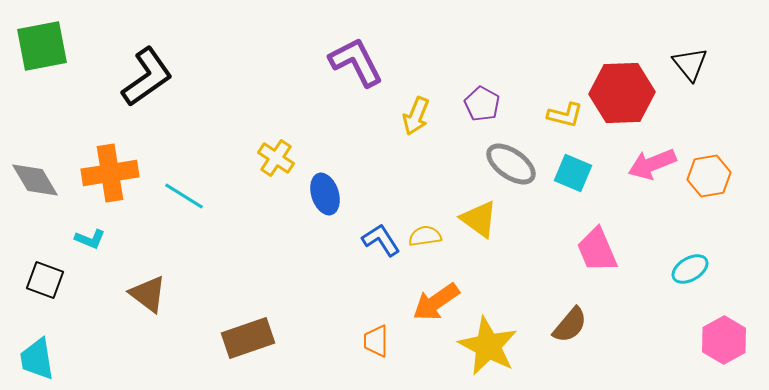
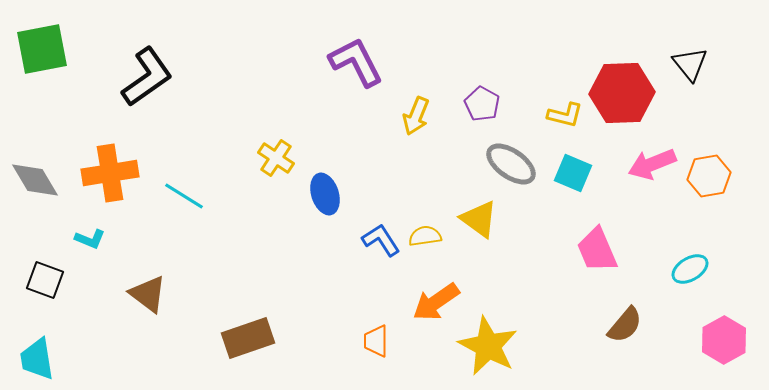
green square: moved 3 px down
brown semicircle: moved 55 px right
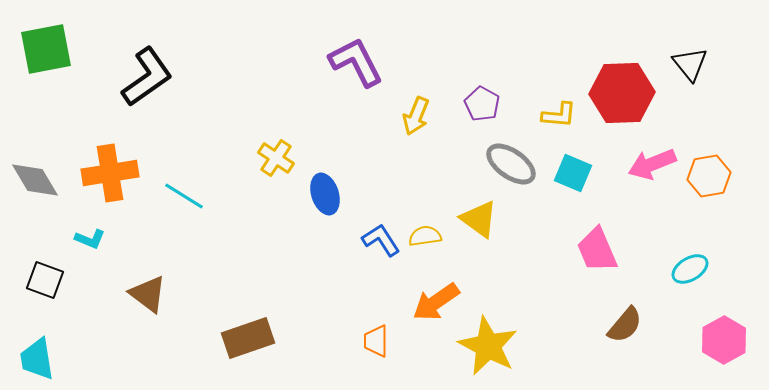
green square: moved 4 px right
yellow L-shape: moved 6 px left; rotated 9 degrees counterclockwise
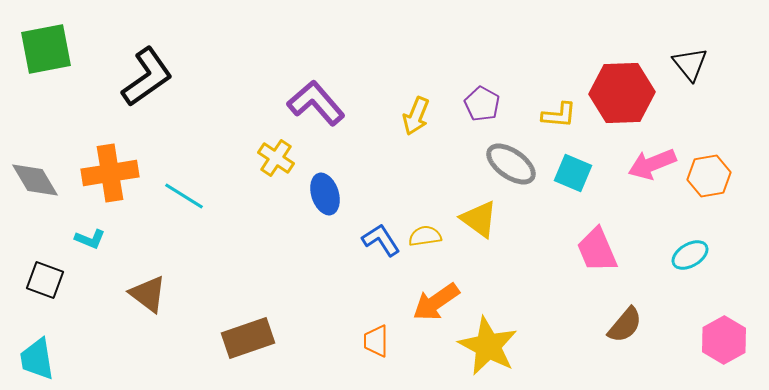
purple L-shape: moved 40 px left, 41 px down; rotated 14 degrees counterclockwise
cyan ellipse: moved 14 px up
